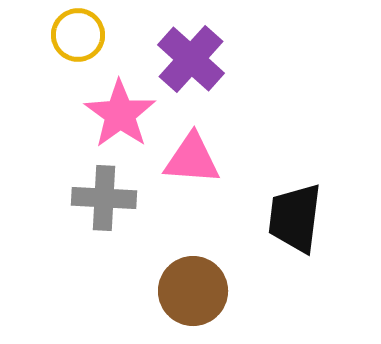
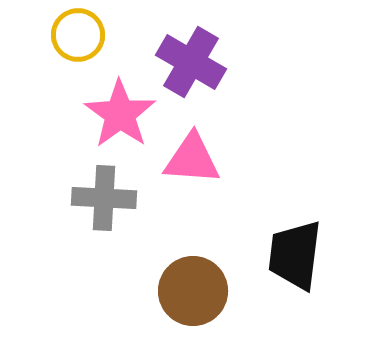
purple cross: moved 3 px down; rotated 12 degrees counterclockwise
black trapezoid: moved 37 px down
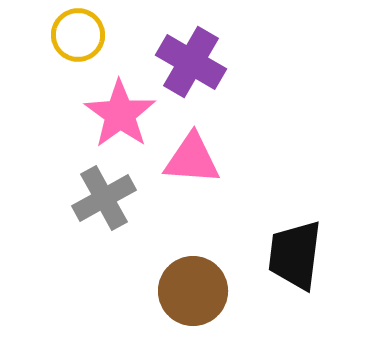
gray cross: rotated 32 degrees counterclockwise
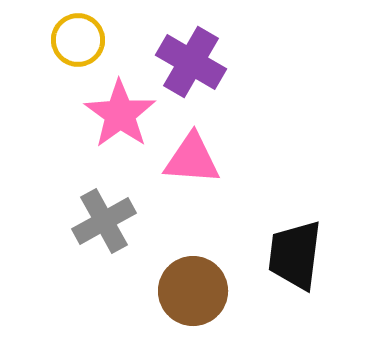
yellow circle: moved 5 px down
gray cross: moved 23 px down
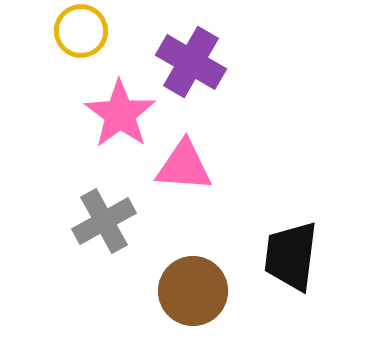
yellow circle: moved 3 px right, 9 px up
pink triangle: moved 8 px left, 7 px down
black trapezoid: moved 4 px left, 1 px down
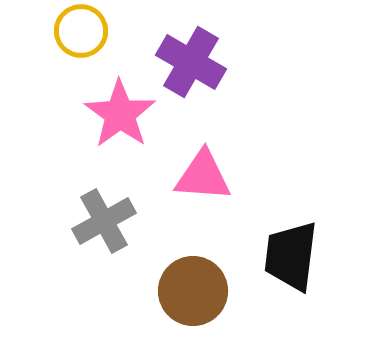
pink triangle: moved 19 px right, 10 px down
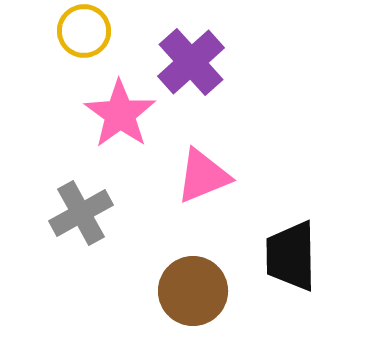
yellow circle: moved 3 px right
purple cross: rotated 18 degrees clockwise
pink triangle: rotated 26 degrees counterclockwise
gray cross: moved 23 px left, 8 px up
black trapezoid: rotated 8 degrees counterclockwise
